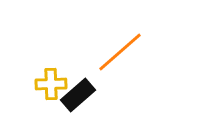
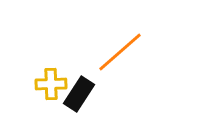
black rectangle: moved 1 px right, 1 px up; rotated 16 degrees counterclockwise
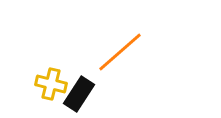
yellow cross: rotated 16 degrees clockwise
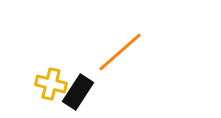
black rectangle: moved 1 px left, 2 px up
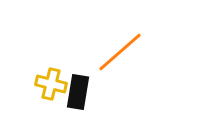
black rectangle: rotated 24 degrees counterclockwise
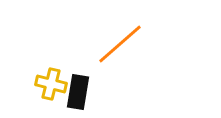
orange line: moved 8 px up
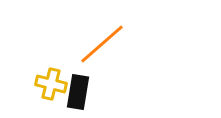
orange line: moved 18 px left
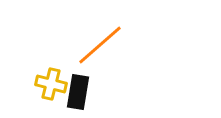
orange line: moved 2 px left, 1 px down
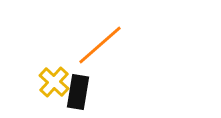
yellow cross: moved 3 px right, 2 px up; rotated 28 degrees clockwise
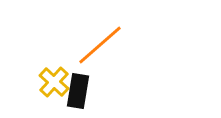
black rectangle: moved 1 px up
